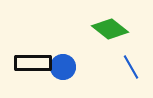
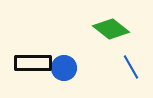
green diamond: moved 1 px right
blue circle: moved 1 px right, 1 px down
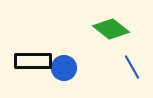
black rectangle: moved 2 px up
blue line: moved 1 px right
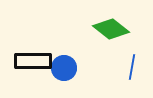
blue line: rotated 40 degrees clockwise
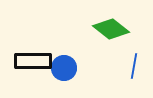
blue line: moved 2 px right, 1 px up
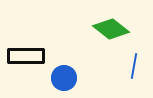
black rectangle: moved 7 px left, 5 px up
blue circle: moved 10 px down
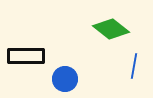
blue circle: moved 1 px right, 1 px down
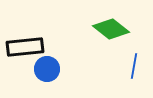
black rectangle: moved 1 px left, 9 px up; rotated 6 degrees counterclockwise
blue circle: moved 18 px left, 10 px up
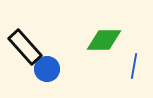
green diamond: moved 7 px left, 11 px down; rotated 39 degrees counterclockwise
black rectangle: rotated 54 degrees clockwise
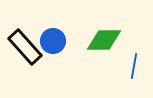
blue circle: moved 6 px right, 28 px up
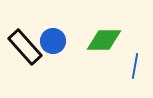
blue line: moved 1 px right
